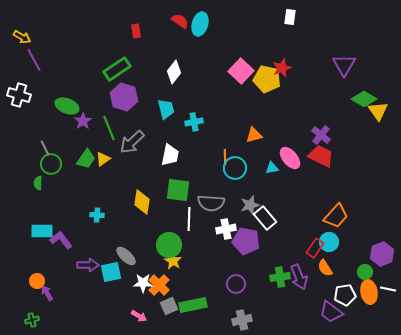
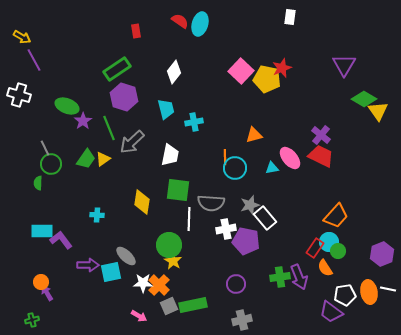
green circle at (365, 272): moved 27 px left, 21 px up
orange circle at (37, 281): moved 4 px right, 1 px down
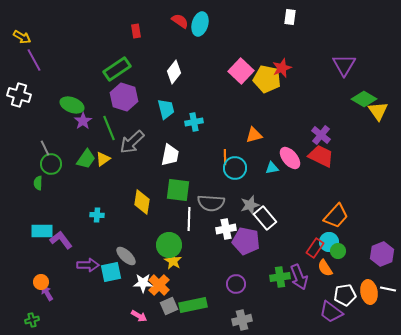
green ellipse at (67, 106): moved 5 px right, 1 px up
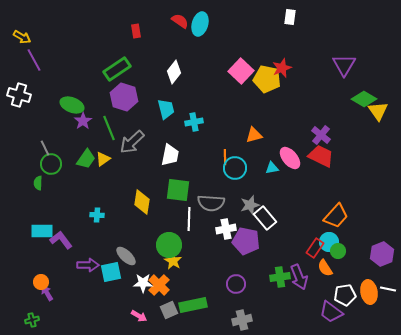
gray square at (169, 306): moved 4 px down
